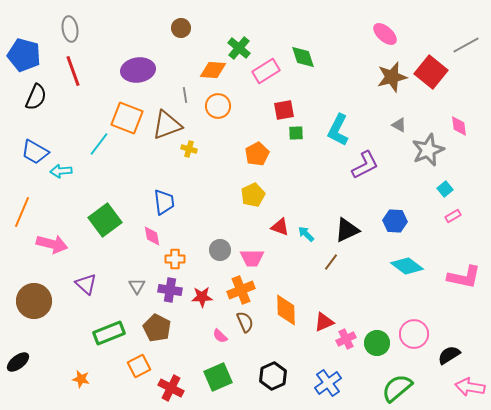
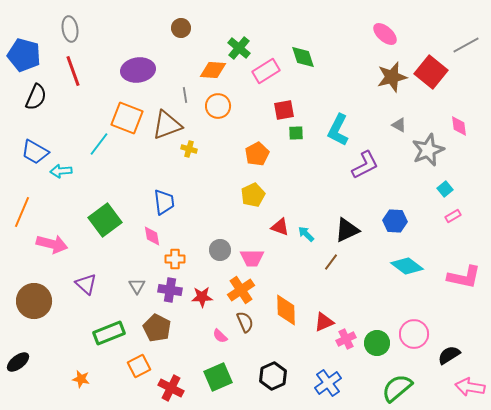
orange cross at (241, 290): rotated 12 degrees counterclockwise
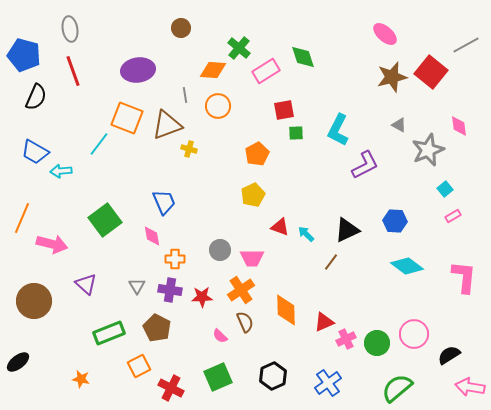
blue trapezoid at (164, 202): rotated 16 degrees counterclockwise
orange line at (22, 212): moved 6 px down
pink L-shape at (464, 277): rotated 96 degrees counterclockwise
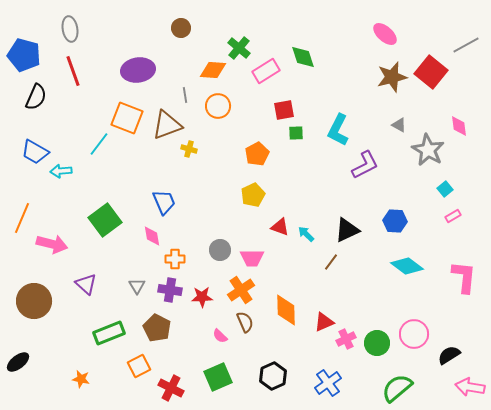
gray star at (428, 150): rotated 20 degrees counterclockwise
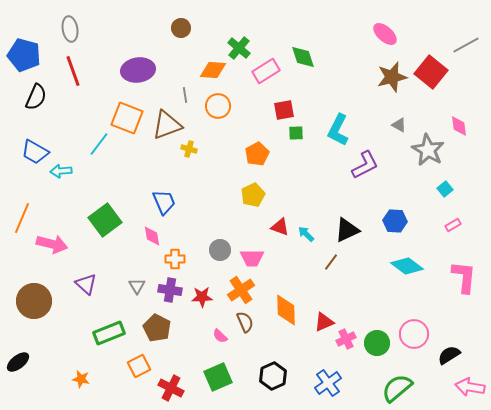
pink rectangle at (453, 216): moved 9 px down
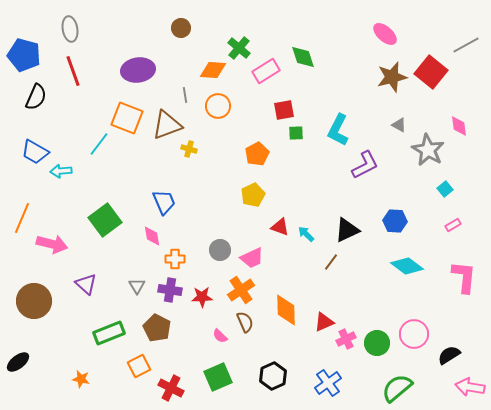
pink trapezoid at (252, 258): rotated 25 degrees counterclockwise
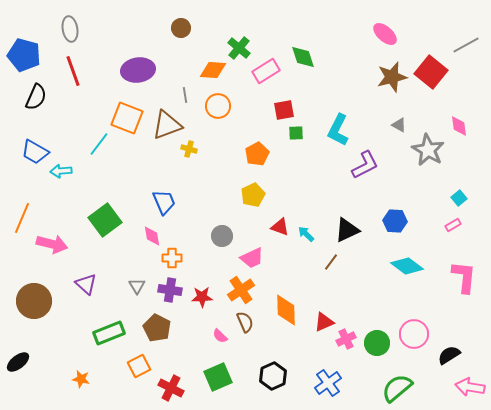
cyan square at (445, 189): moved 14 px right, 9 px down
gray circle at (220, 250): moved 2 px right, 14 px up
orange cross at (175, 259): moved 3 px left, 1 px up
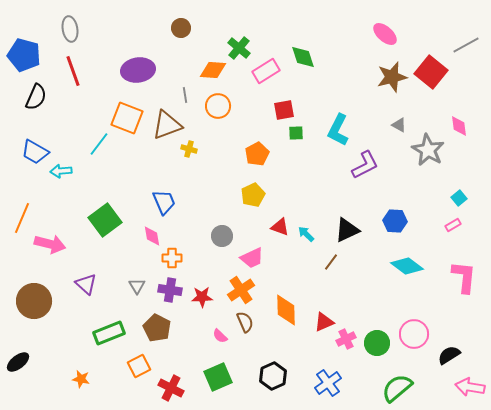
pink arrow at (52, 244): moved 2 px left
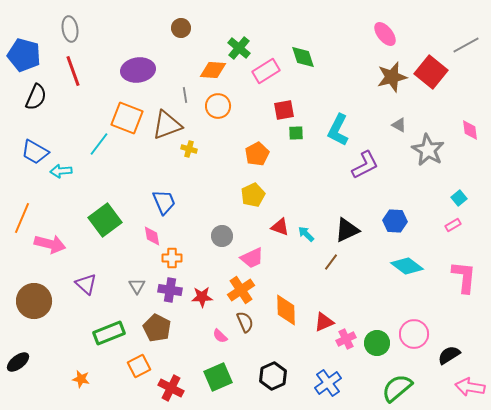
pink ellipse at (385, 34): rotated 10 degrees clockwise
pink diamond at (459, 126): moved 11 px right, 4 px down
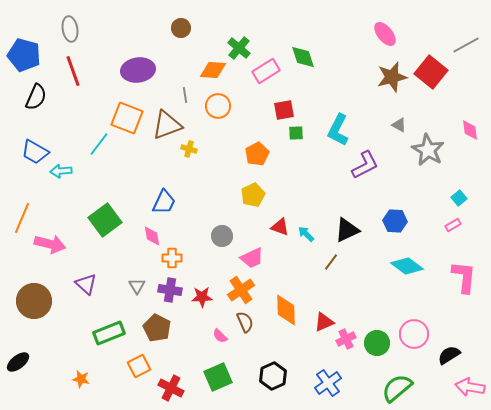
blue trapezoid at (164, 202): rotated 48 degrees clockwise
